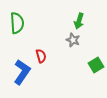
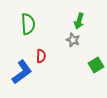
green semicircle: moved 11 px right, 1 px down
red semicircle: rotated 16 degrees clockwise
blue L-shape: rotated 20 degrees clockwise
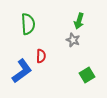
green square: moved 9 px left, 10 px down
blue L-shape: moved 1 px up
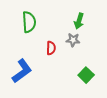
green semicircle: moved 1 px right, 2 px up
gray star: rotated 16 degrees counterclockwise
red semicircle: moved 10 px right, 8 px up
green square: moved 1 px left; rotated 14 degrees counterclockwise
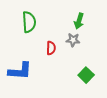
blue L-shape: moved 2 px left; rotated 40 degrees clockwise
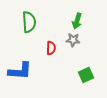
green arrow: moved 2 px left
green square: rotated 21 degrees clockwise
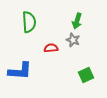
gray star: rotated 16 degrees clockwise
red semicircle: rotated 96 degrees counterclockwise
